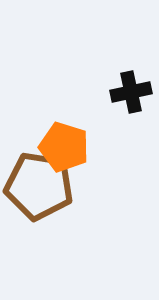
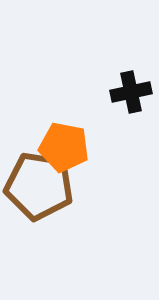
orange pentagon: rotated 6 degrees counterclockwise
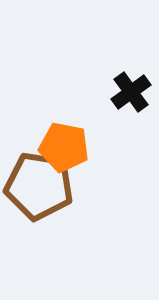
black cross: rotated 24 degrees counterclockwise
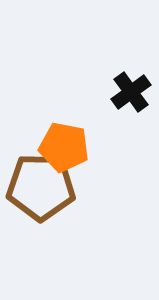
brown pentagon: moved 2 px right, 1 px down; rotated 8 degrees counterclockwise
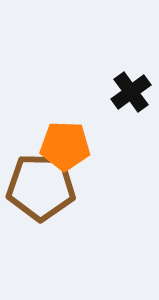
orange pentagon: moved 1 px right, 1 px up; rotated 9 degrees counterclockwise
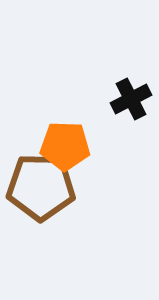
black cross: moved 7 px down; rotated 9 degrees clockwise
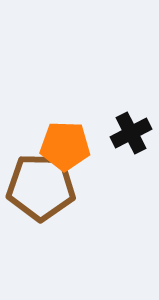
black cross: moved 34 px down
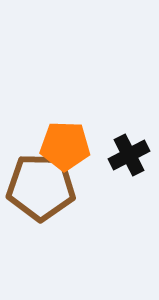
black cross: moved 2 px left, 22 px down
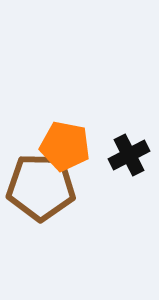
orange pentagon: rotated 9 degrees clockwise
